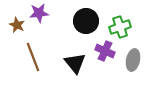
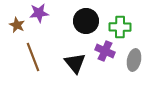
green cross: rotated 20 degrees clockwise
gray ellipse: moved 1 px right
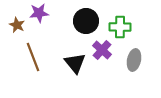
purple cross: moved 3 px left, 1 px up; rotated 18 degrees clockwise
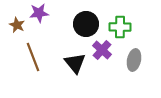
black circle: moved 3 px down
